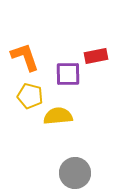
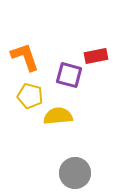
purple square: moved 1 px right, 1 px down; rotated 16 degrees clockwise
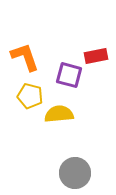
yellow semicircle: moved 1 px right, 2 px up
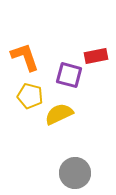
yellow semicircle: rotated 20 degrees counterclockwise
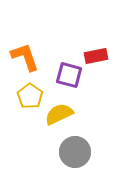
yellow pentagon: rotated 20 degrees clockwise
gray circle: moved 21 px up
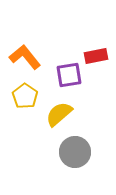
orange L-shape: rotated 20 degrees counterclockwise
purple square: rotated 24 degrees counterclockwise
yellow pentagon: moved 5 px left
yellow semicircle: rotated 16 degrees counterclockwise
